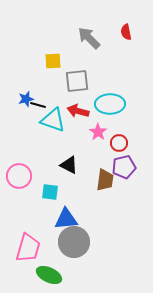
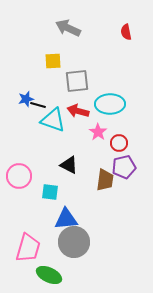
gray arrow: moved 21 px left, 10 px up; rotated 20 degrees counterclockwise
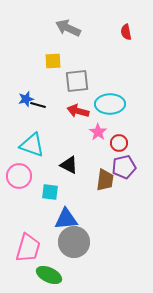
cyan triangle: moved 21 px left, 25 px down
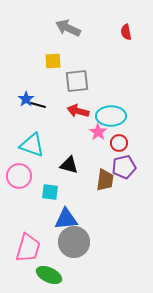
blue star: rotated 21 degrees counterclockwise
cyan ellipse: moved 1 px right, 12 px down
black triangle: rotated 12 degrees counterclockwise
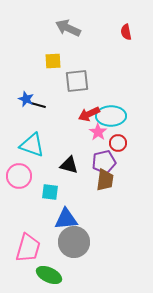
blue star: rotated 14 degrees counterclockwise
red arrow: moved 11 px right, 3 px down; rotated 40 degrees counterclockwise
red circle: moved 1 px left
purple pentagon: moved 20 px left, 5 px up
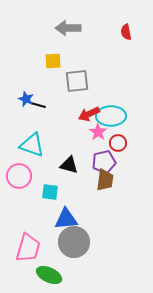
gray arrow: rotated 25 degrees counterclockwise
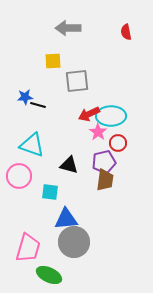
blue star: moved 1 px left, 2 px up; rotated 28 degrees counterclockwise
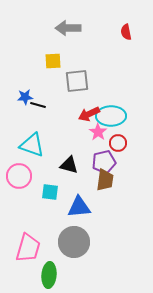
blue triangle: moved 13 px right, 12 px up
green ellipse: rotated 70 degrees clockwise
